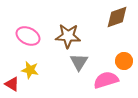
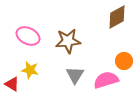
brown diamond: rotated 10 degrees counterclockwise
brown star: moved 5 px down; rotated 10 degrees counterclockwise
gray triangle: moved 4 px left, 13 px down
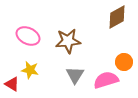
orange circle: moved 1 px down
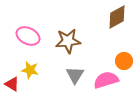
orange circle: moved 1 px up
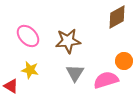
pink ellipse: rotated 20 degrees clockwise
gray triangle: moved 2 px up
red triangle: moved 1 px left, 2 px down
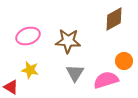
brown diamond: moved 3 px left, 2 px down
pink ellipse: rotated 65 degrees counterclockwise
brown star: rotated 10 degrees clockwise
red triangle: moved 1 px down
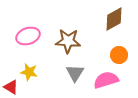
orange circle: moved 5 px left, 6 px up
yellow star: moved 1 px left, 2 px down
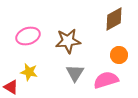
brown star: rotated 10 degrees counterclockwise
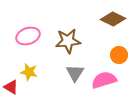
brown diamond: moved 1 px left; rotated 55 degrees clockwise
pink semicircle: moved 2 px left
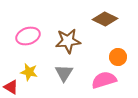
brown diamond: moved 8 px left
orange circle: moved 1 px left, 2 px down
gray triangle: moved 11 px left
